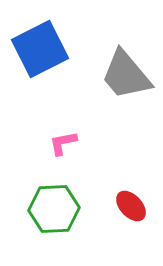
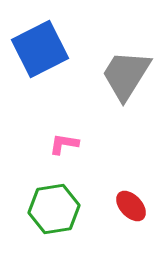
gray trapezoid: rotated 72 degrees clockwise
pink L-shape: moved 1 px right, 1 px down; rotated 20 degrees clockwise
green hexagon: rotated 6 degrees counterclockwise
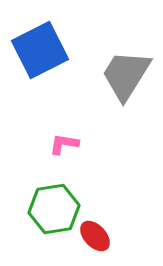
blue square: moved 1 px down
red ellipse: moved 36 px left, 30 px down
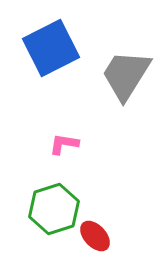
blue square: moved 11 px right, 2 px up
green hexagon: rotated 9 degrees counterclockwise
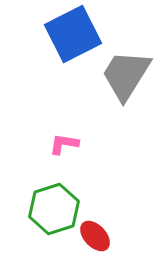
blue square: moved 22 px right, 14 px up
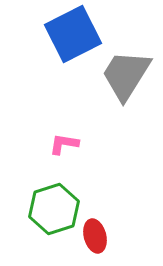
red ellipse: rotated 28 degrees clockwise
